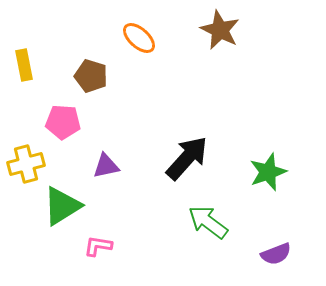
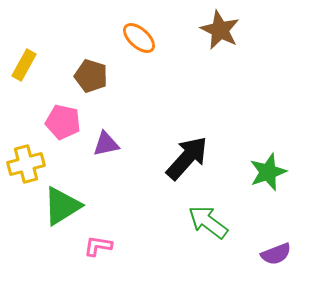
yellow rectangle: rotated 40 degrees clockwise
pink pentagon: rotated 8 degrees clockwise
purple triangle: moved 22 px up
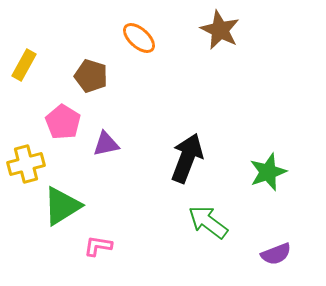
pink pentagon: rotated 20 degrees clockwise
black arrow: rotated 21 degrees counterclockwise
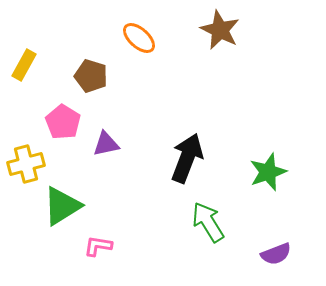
green arrow: rotated 21 degrees clockwise
